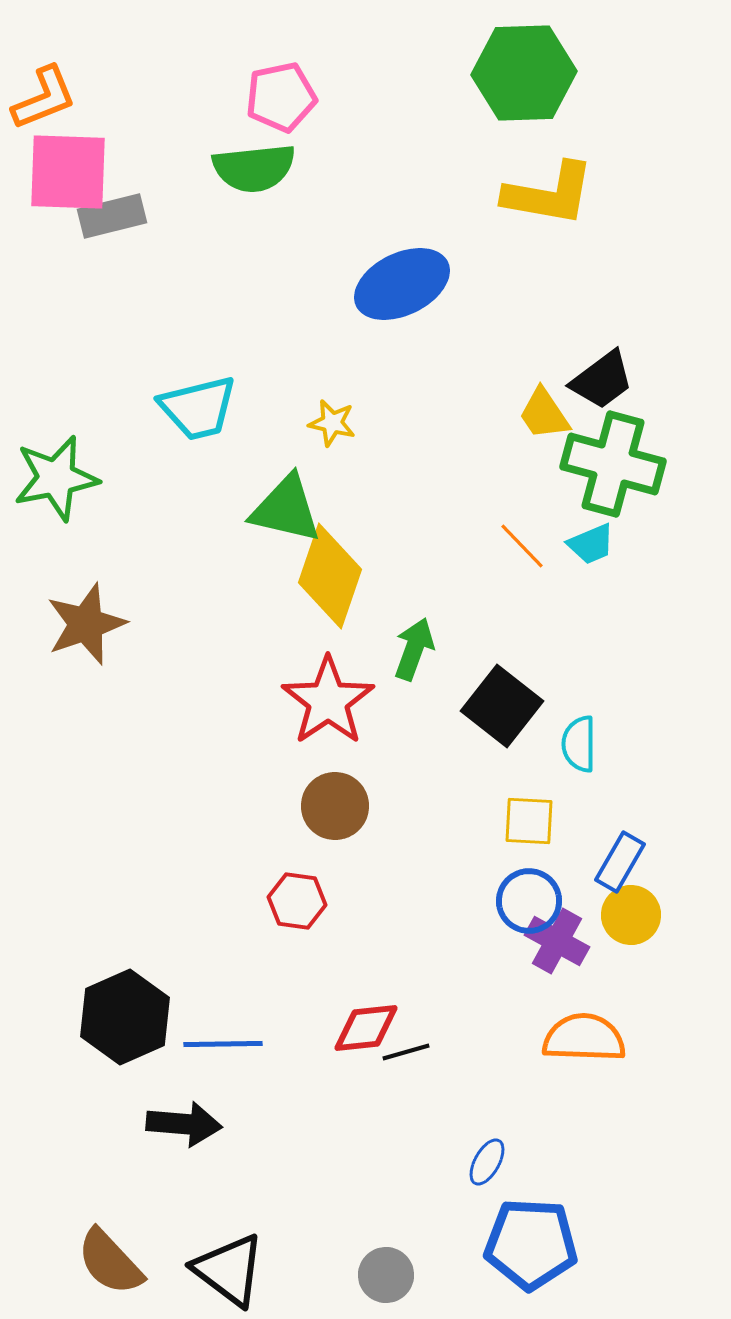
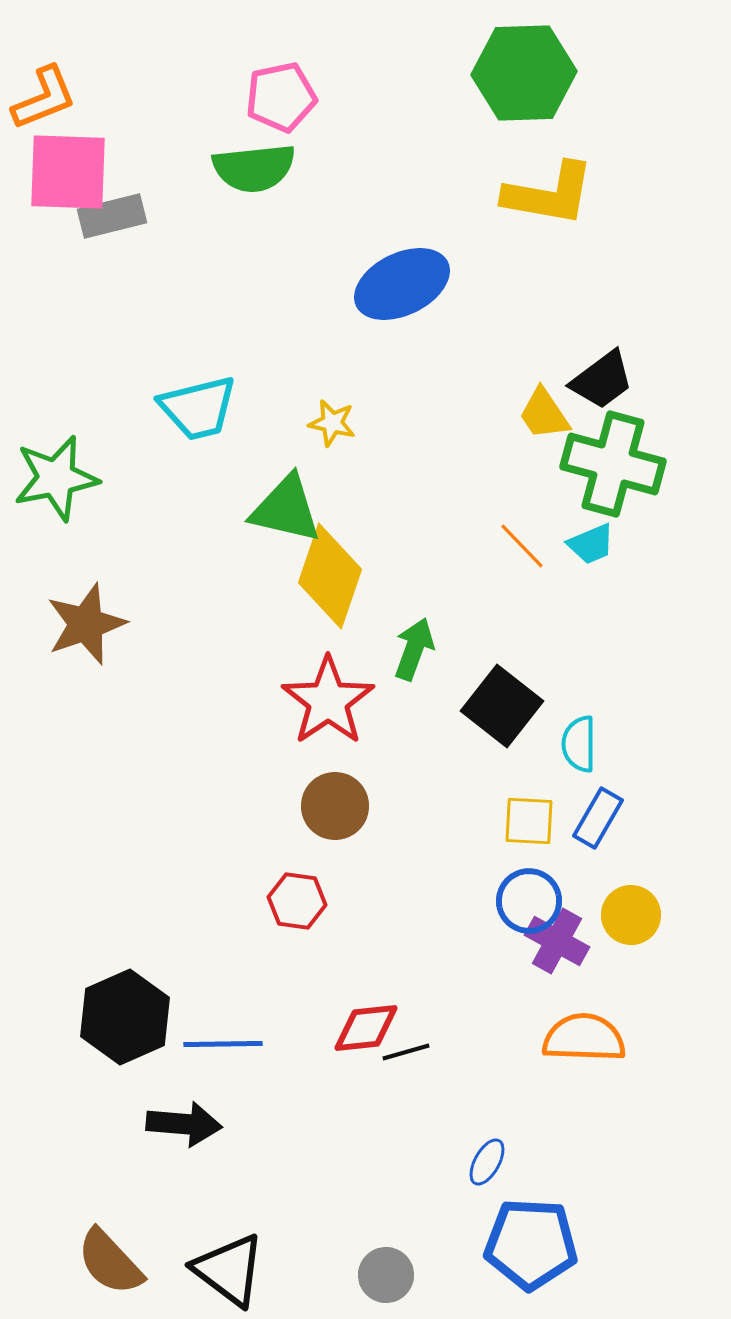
blue rectangle at (620, 862): moved 22 px left, 44 px up
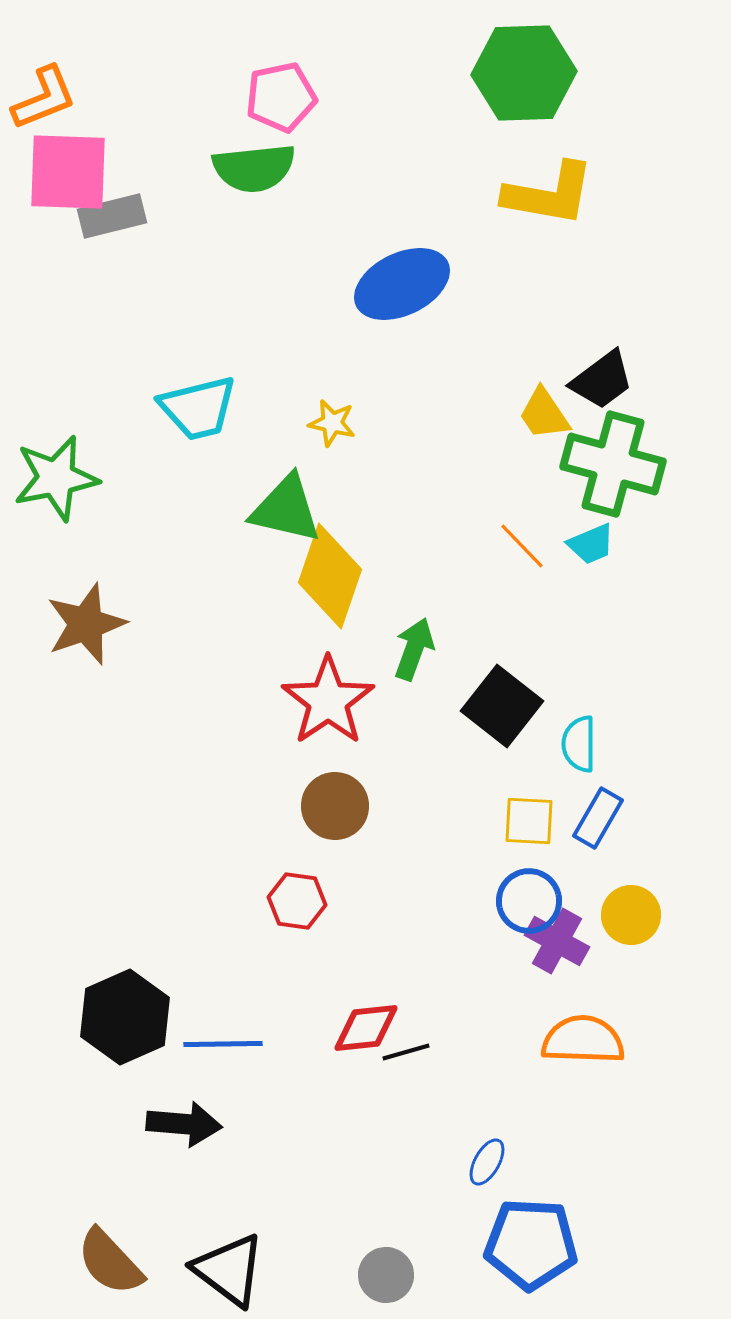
orange semicircle at (584, 1038): moved 1 px left, 2 px down
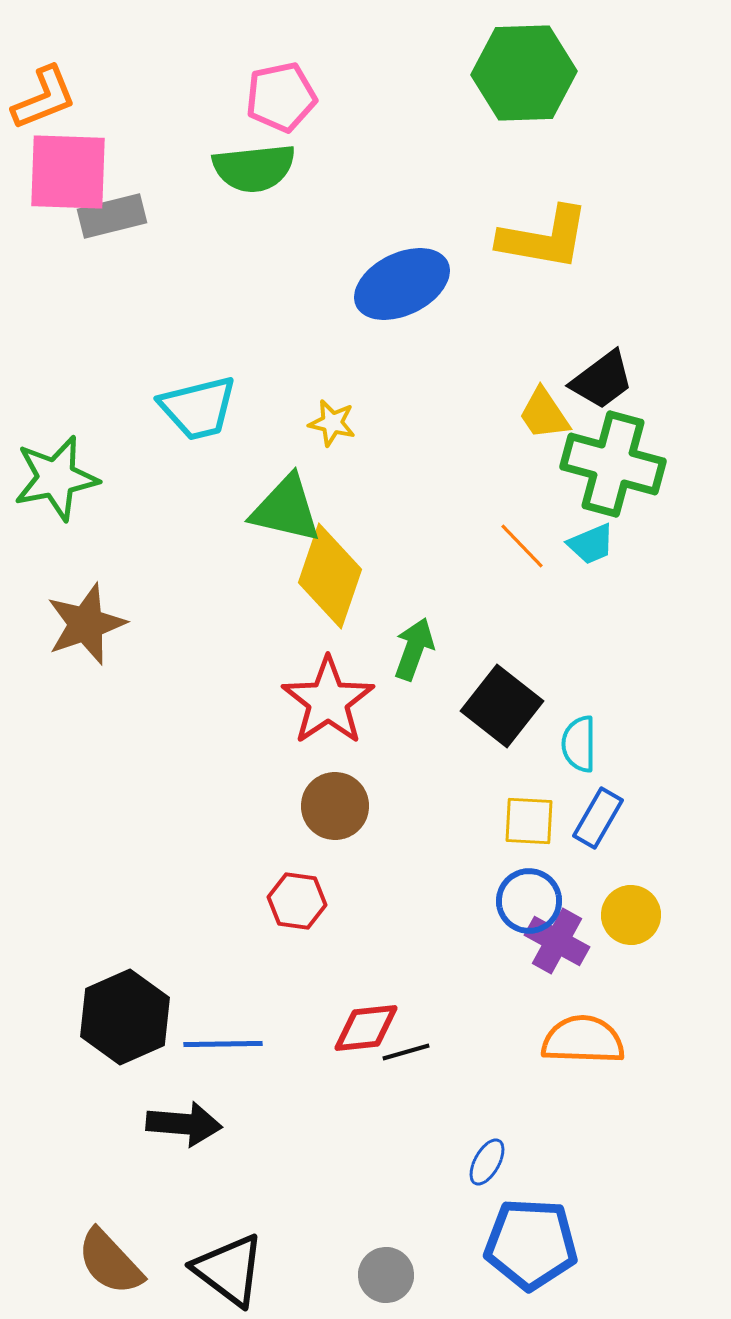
yellow L-shape at (549, 194): moved 5 px left, 44 px down
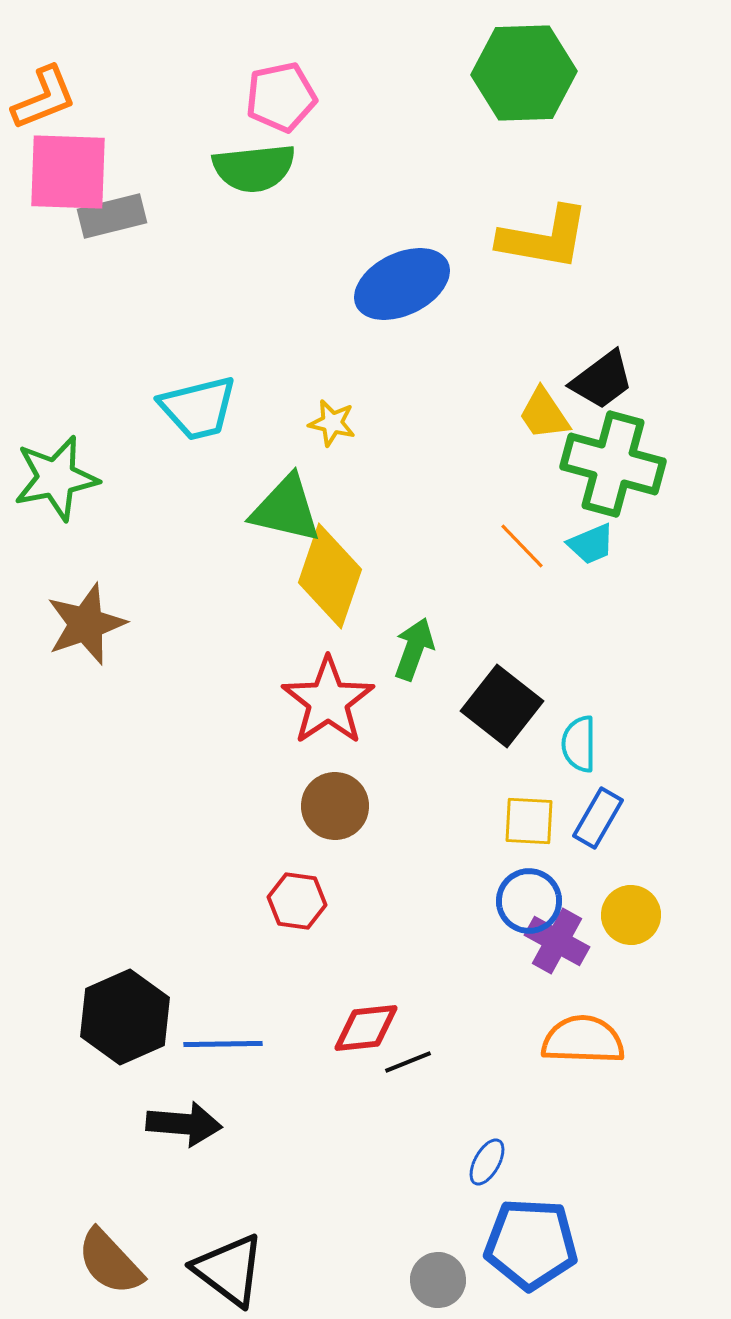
black line at (406, 1052): moved 2 px right, 10 px down; rotated 6 degrees counterclockwise
gray circle at (386, 1275): moved 52 px right, 5 px down
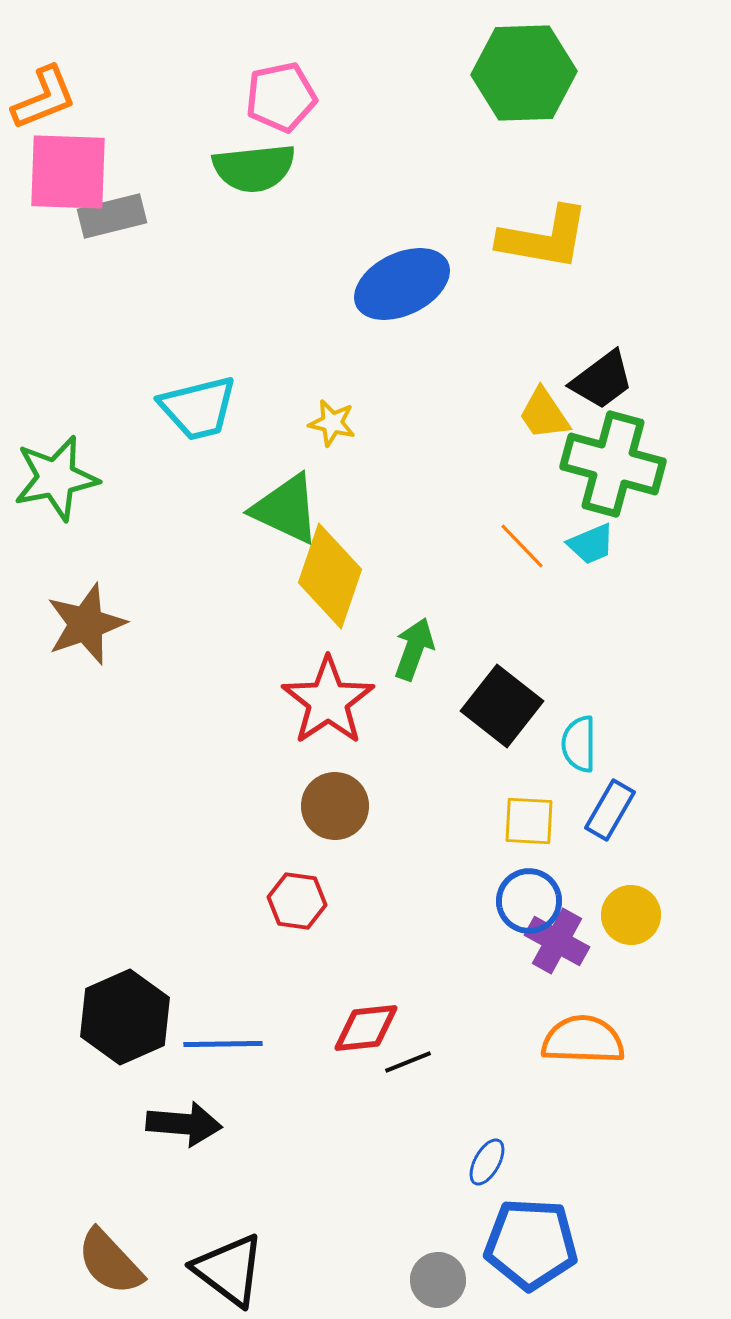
green triangle at (286, 509): rotated 12 degrees clockwise
blue rectangle at (598, 818): moved 12 px right, 8 px up
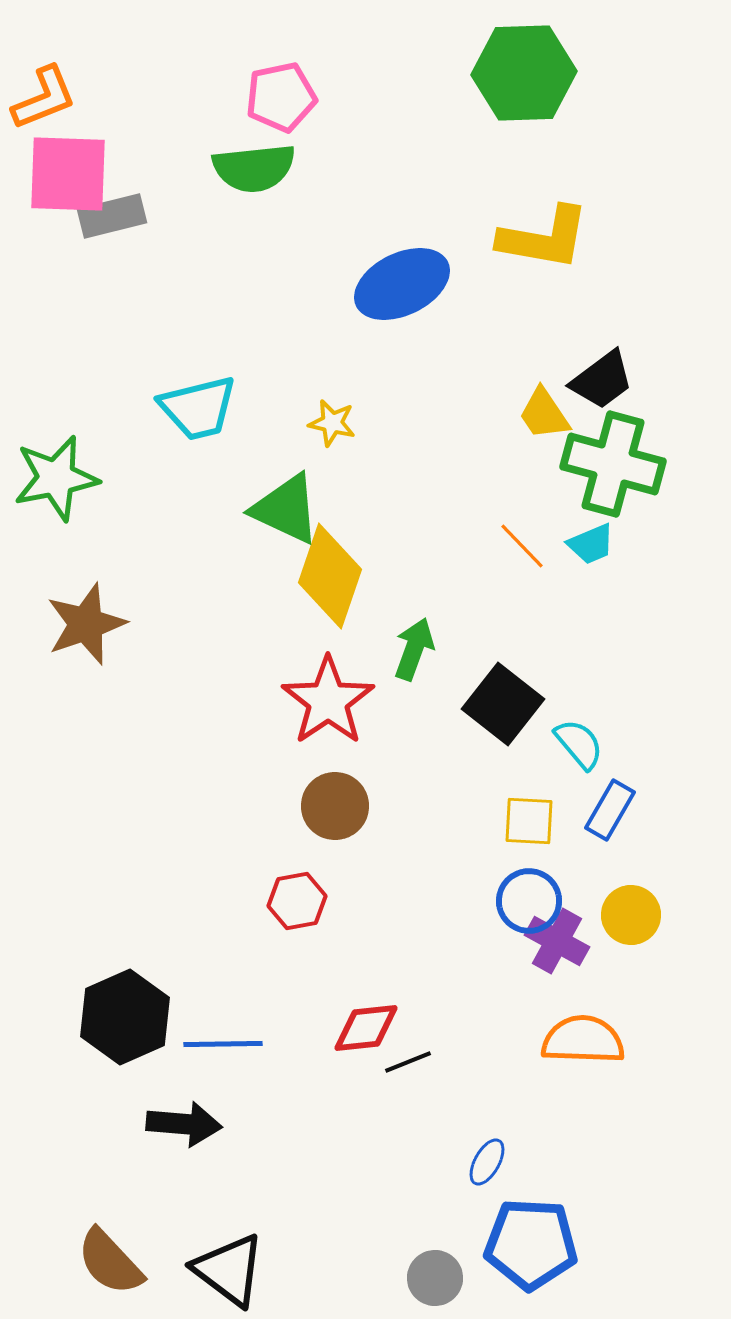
pink square at (68, 172): moved 2 px down
black square at (502, 706): moved 1 px right, 2 px up
cyan semicircle at (579, 744): rotated 140 degrees clockwise
red hexagon at (297, 901): rotated 18 degrees counterclockwise
gray circle at (438, 1280): moved 3 px left, 2 px up
